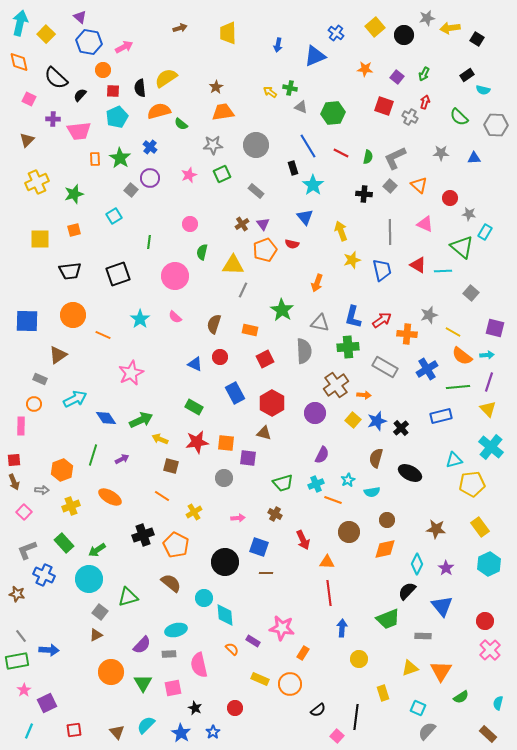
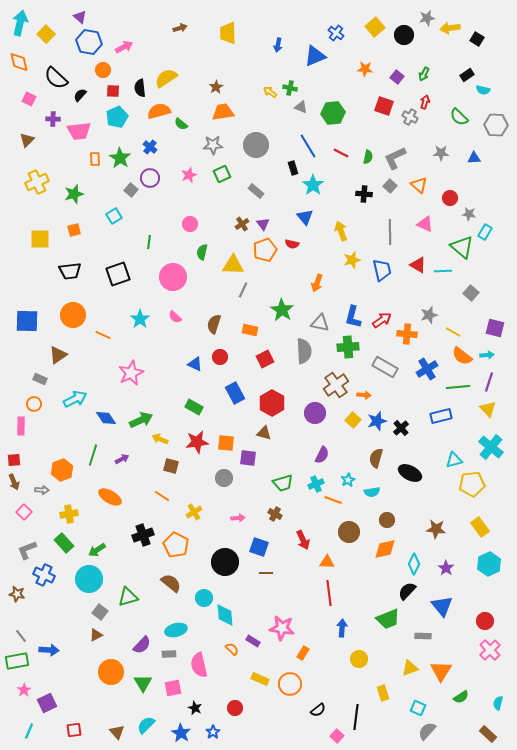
pink circle at (175, 276): moved 2 px left, 1 px down
yellow cross at (71, 506): moved 2 px left, 8 px down; rotated 12 degrees clockwise
cyan diamond at (417, 564): moved 3 px left
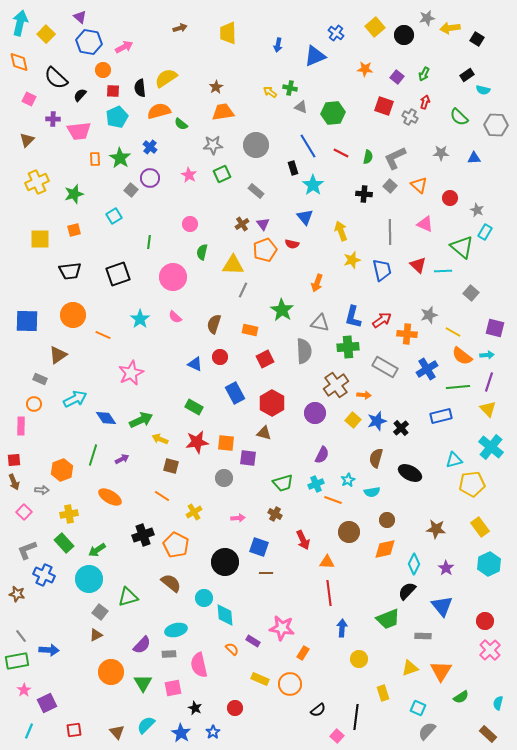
pink star at (189, 175): rotated 21 degrees counterclockwise
gray star at (469, 214): moved 8 px right, 4 px up; rotated 16 degrees clockwise
red triangle at (418, 265): rotated 12 degrees clockwise
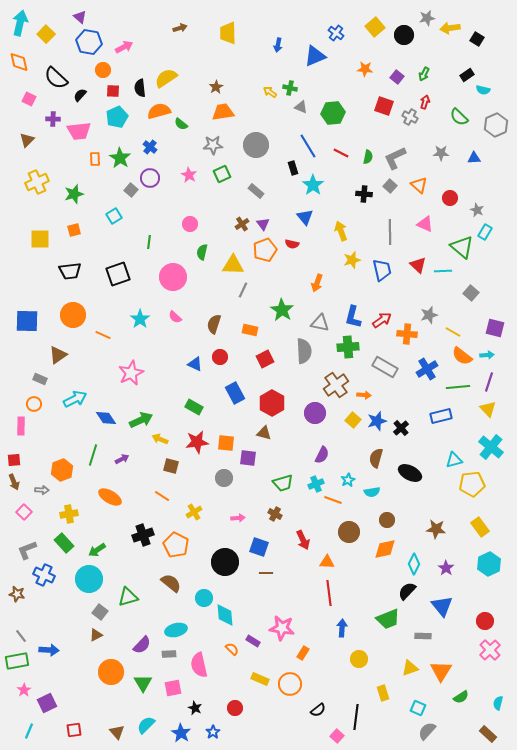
gray hexagon at (496, 125): rotated 25 degrees counterclockwise
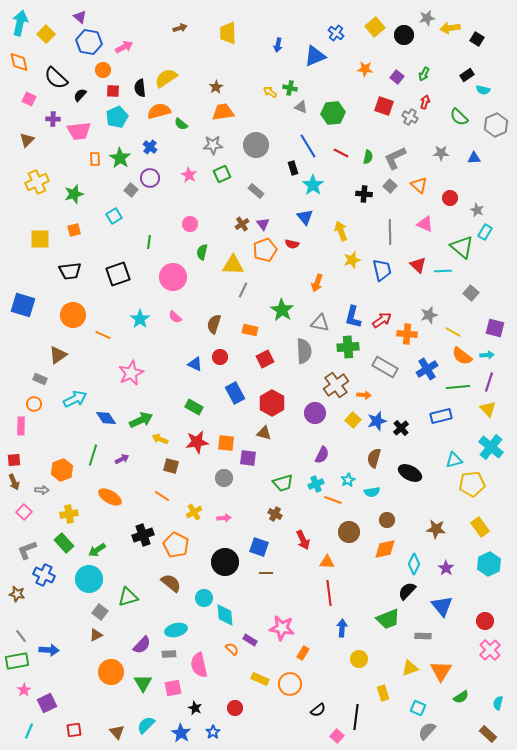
blue square at (27, 321): moved 4 px left, 16 px up; rotated 15 degrees clockwise
brown semicircle at (376, 458): moved 2 px left
pink arrow at (238, 518): moved 14 px left
purple rectangle at (253, 641): moved 3 px left, 1 px up
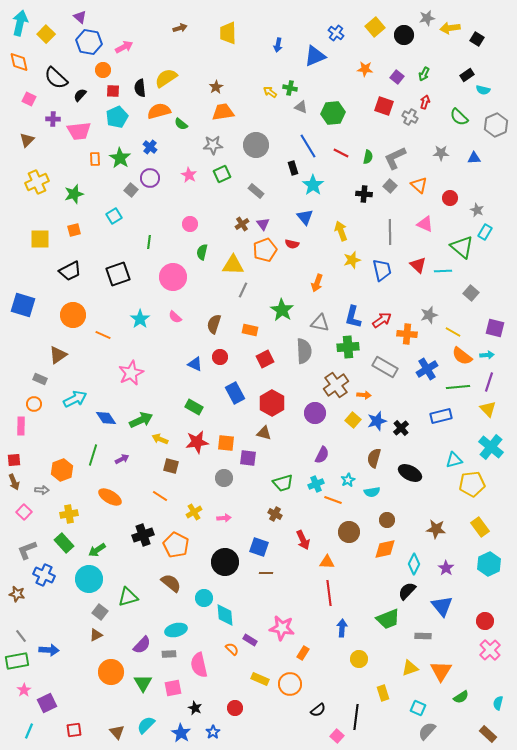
black trapezoid at (70, 271): rotated 20 degrees counterclockwise
orange line at (162, 496): moved 2 px left
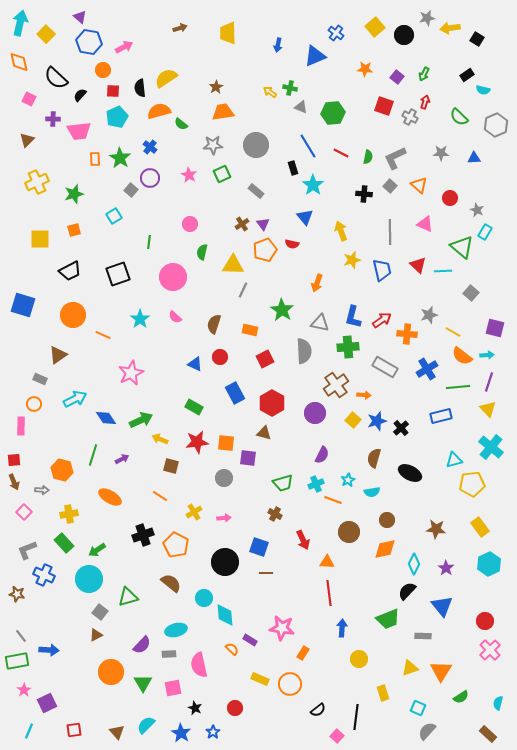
orange hexagon at (62, 470): rotated 25 degrees counterclockwise
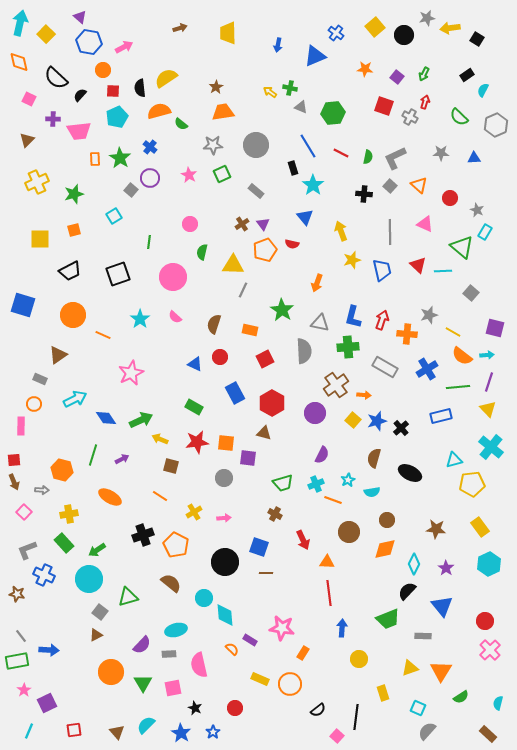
cyan semicircle at (483, 90): rotated 104 degrees clockwise
red arrow at (382, 320): rotated 36 degrees counterclockwise
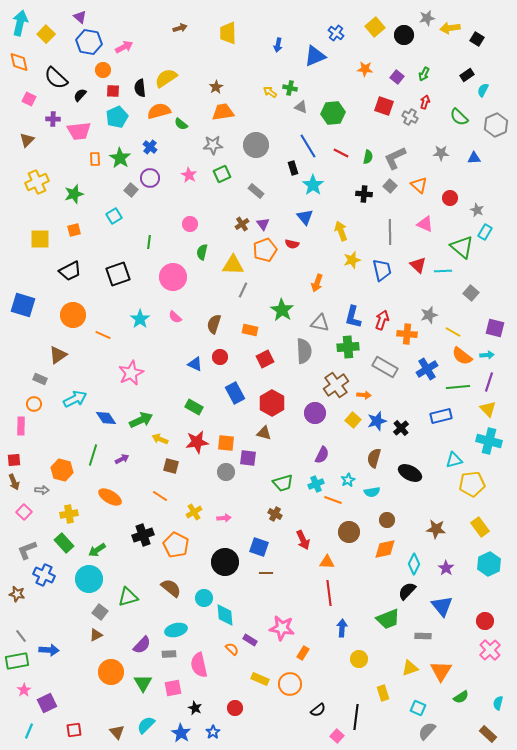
cyan cross at (491, 447): moved 2 px left, 6 px up; rotated 25 degrees counterclockwise
gray circle at (224, 478): moved 2 px right, 6 px up
brown semicircle at (171, 583): moved 5 px down
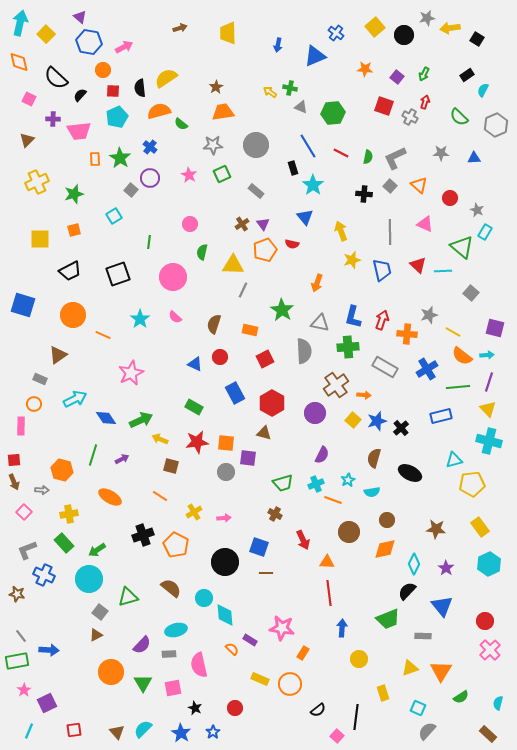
cyan semicircle at (146, 725): moved 3 px left, 4 px down
